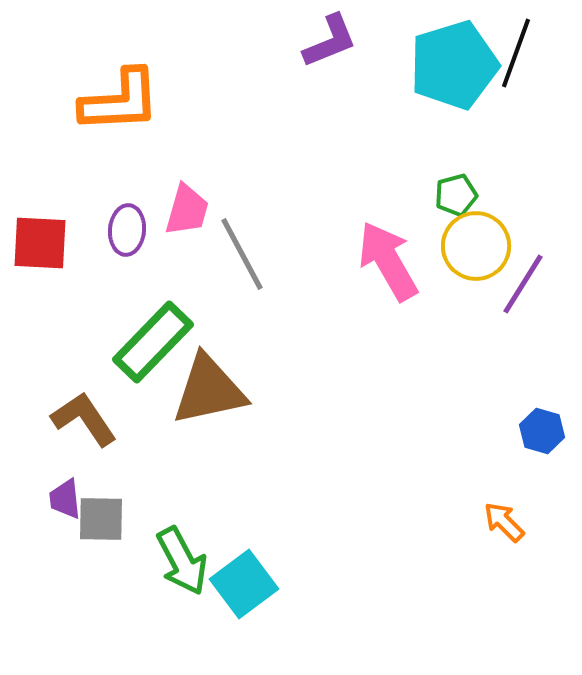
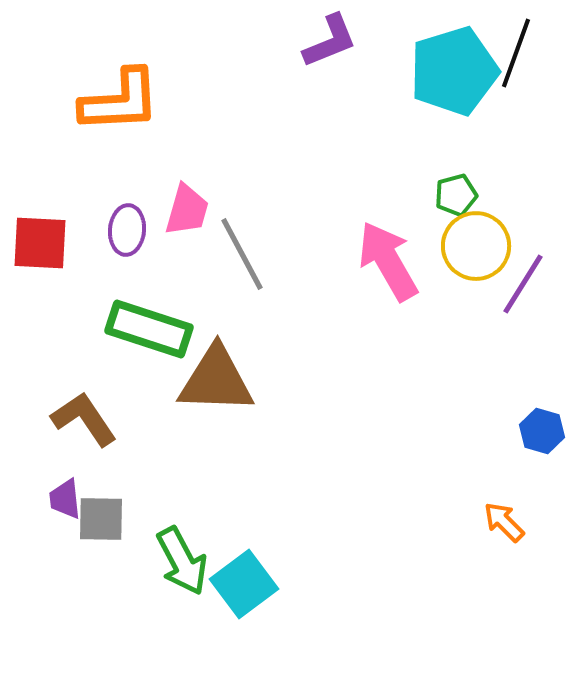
cyan pentagon: moved 6 px down
green rectangle: moved 4 px left, 13 px up; rotated 64 degrees clockwise
brown triangle: moved 7 px right, 10 px up; rotated 14 degrees clockwise
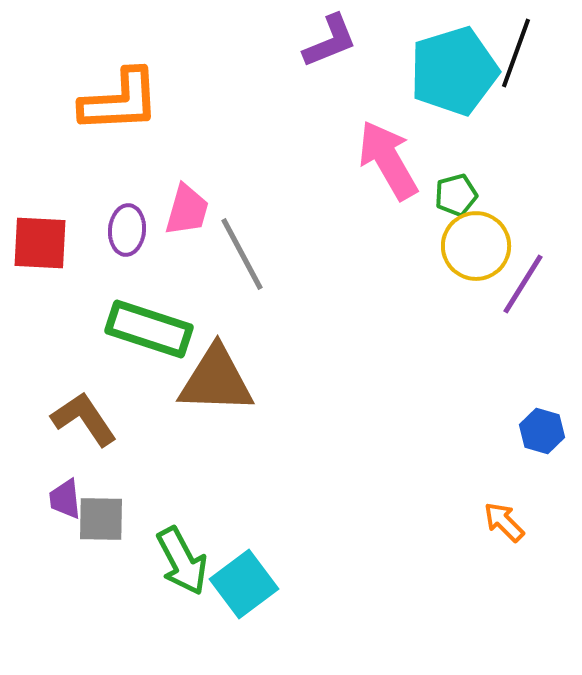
pink arrow: moved 101 px up
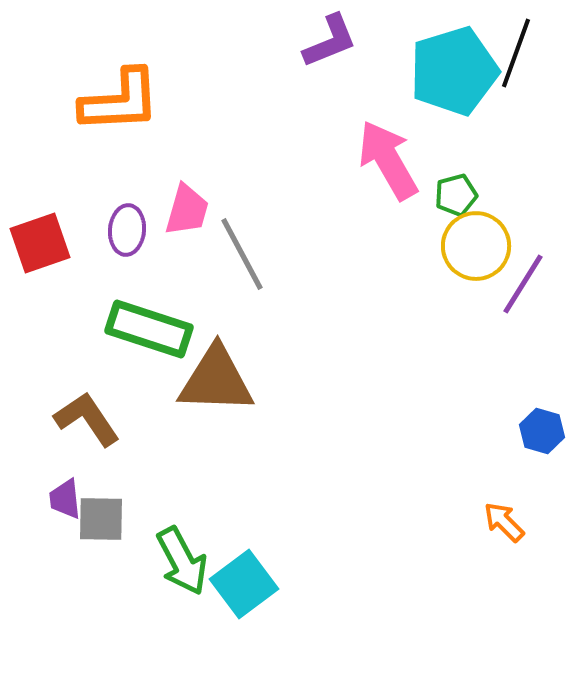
red square: rotated 22 degrees counterclockwise
brown L-shape: moved 3 px right
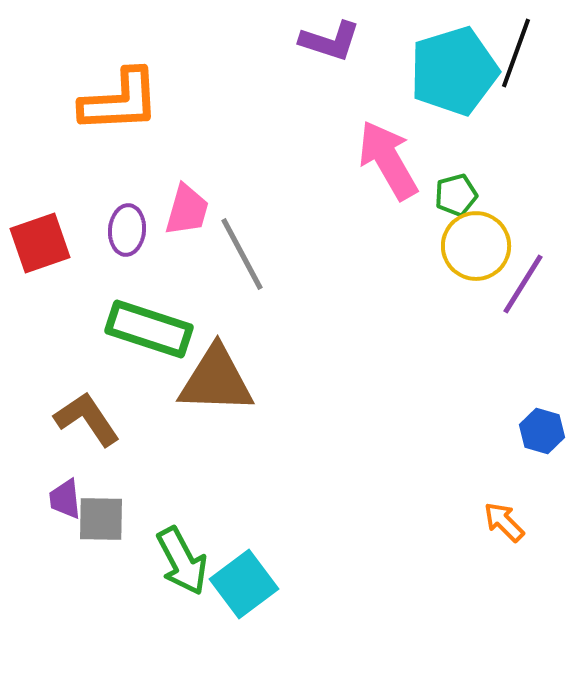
purple L-shape: rotated 40 degrees clockwise
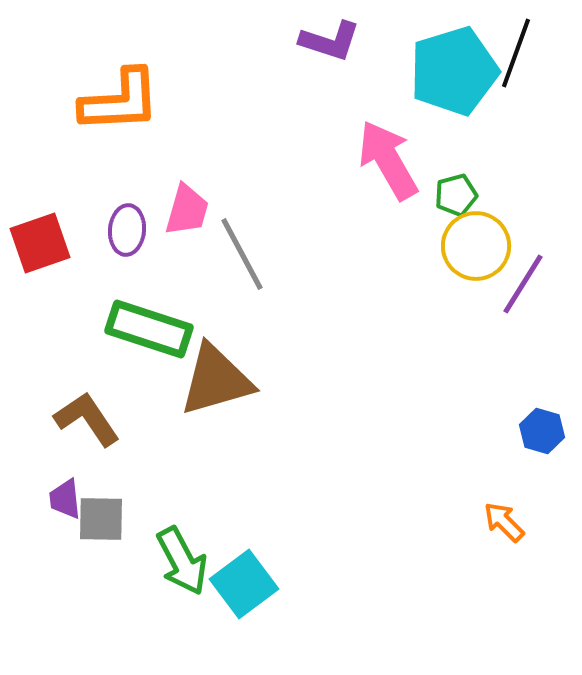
brown triangle: rotated 18 degrees counterclockwise
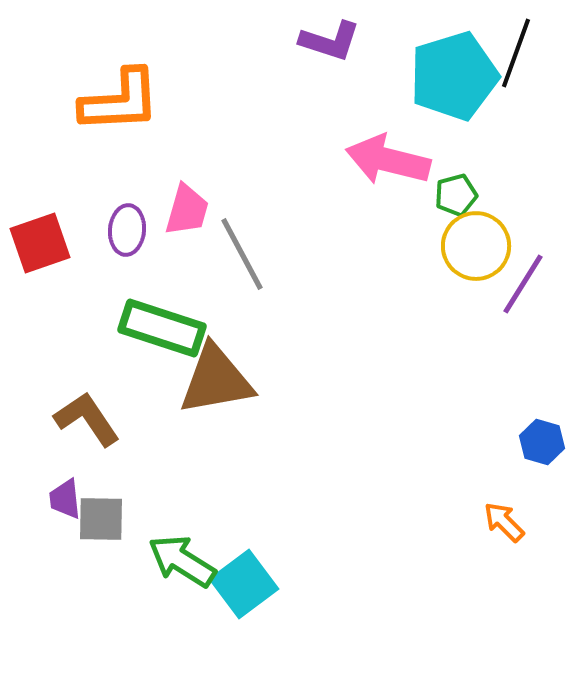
cyan pentagon: moved 5 px down
pink arrow: rotated 46 degrees counterclockwise
green rectangle: moved 13 px right, 1 px up
brown triangle: rotated 6 degrees clockwise
blue hexagon: moved 11 px down
green arrow: rotated 150 degrees clockwise
